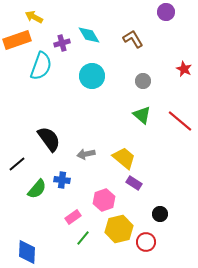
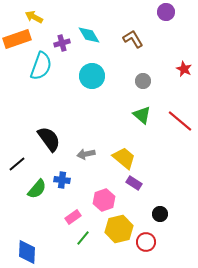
orange rectangle: moved 1 px up
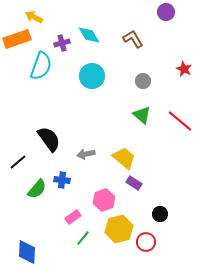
black line: moved 1 px right, 2 px up
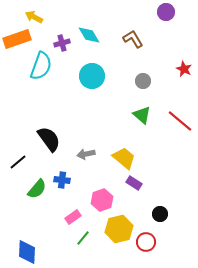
pink hexagon: moved 2 px left
